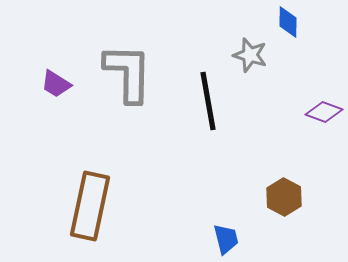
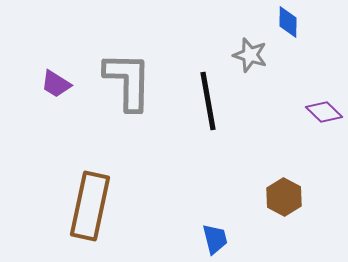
gray L-shape: moved 8 px down
purple diamond: rotated 24 degrees clockwise
blue trapezoid: moved 11 px left
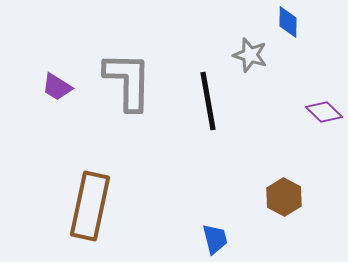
purple trapezoid: moved 1 px right, 3 px down
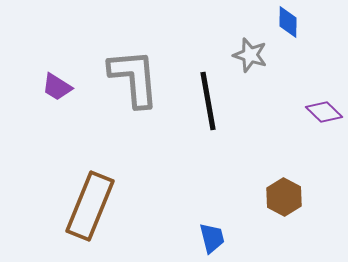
gray L-shape: moved 6 px right, 3 px up; rotated 6 degrees counterclockwise
brown rectangle: rotated 10 degrees clockwise
blue trapezoid: moved 3 px left, 1 px up
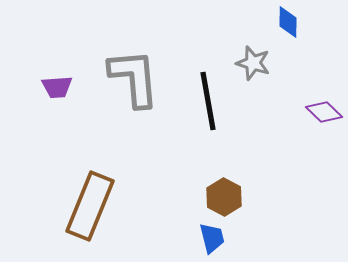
gray star: moved 3 px right, 8 px down
purple trapezoid: rotated 36 degrees counterclockwise
brown hexagon: moved 60 px left
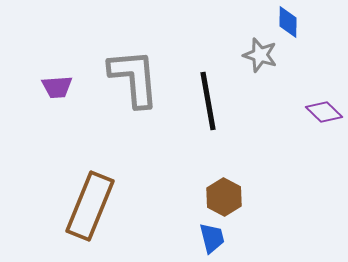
gray star: moved 7 px right, 8 px up
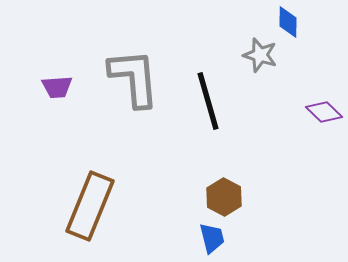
black line: rotated 6 degrees counterclockwise
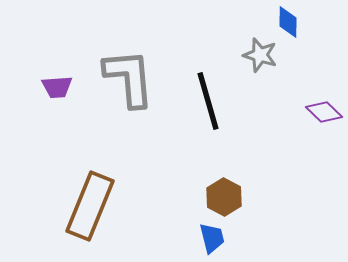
gray L-shape: moved 5 px left
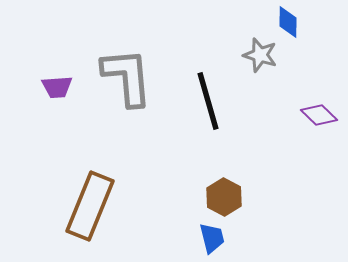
gray L-shape: moved 2 px left, 1 px up
purple diamond: moved 5 px left, 3 px down
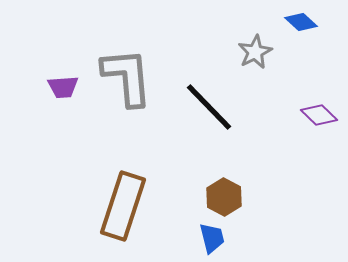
blue diamond: moved 13 px right; rotated 48 degrees counterclockwise
gray star: moved 5 px left, 3 px up; rotated 28 degrees clockwise
purple trapezoid: moved 6 px right
black line: moved 1 px right, 6 px down; rotated 28 degrees counterclockwise
brown rectangle: moved 33 px right; rotated 4 degrees counterclockwise
